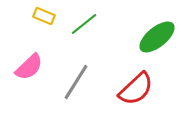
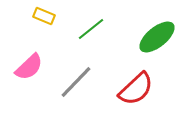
green line: moved 7 px right, 5 px down
gray line: rotated 12 degrees clockwise
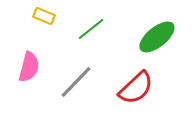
pink semicircle: rotated 32 degrees counterclockwise
red semicircle: moved 1 px up
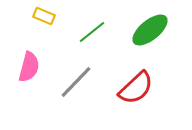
green line: moved 1 px right, 3 px down
green ellipse: moved 7 px left, 7 px up
